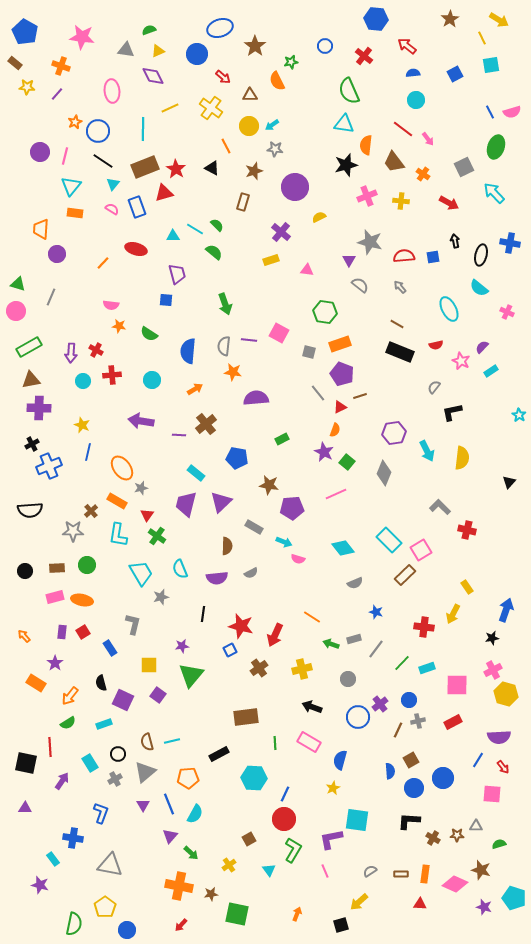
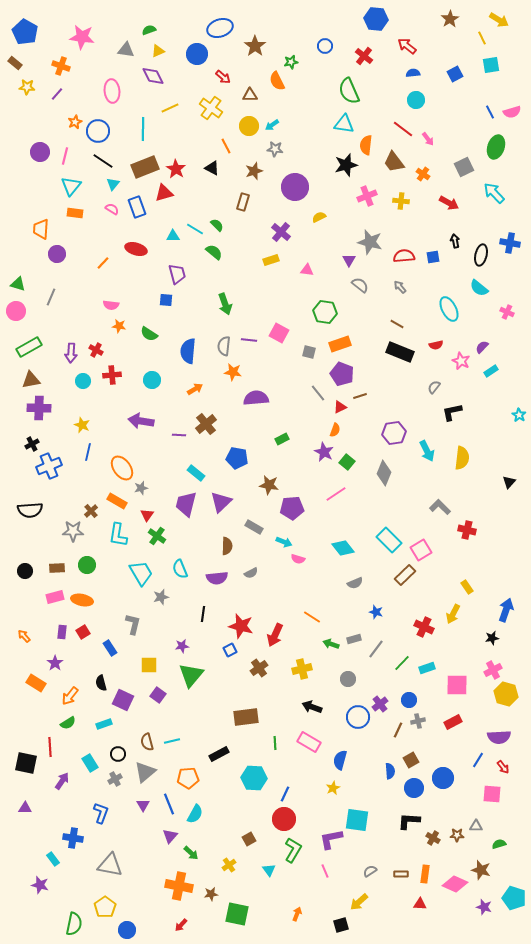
pink line at (336, 494): rotated 10 degrees counterclockwise
red cross at (424, 627): rotated 18 degrees clockwise
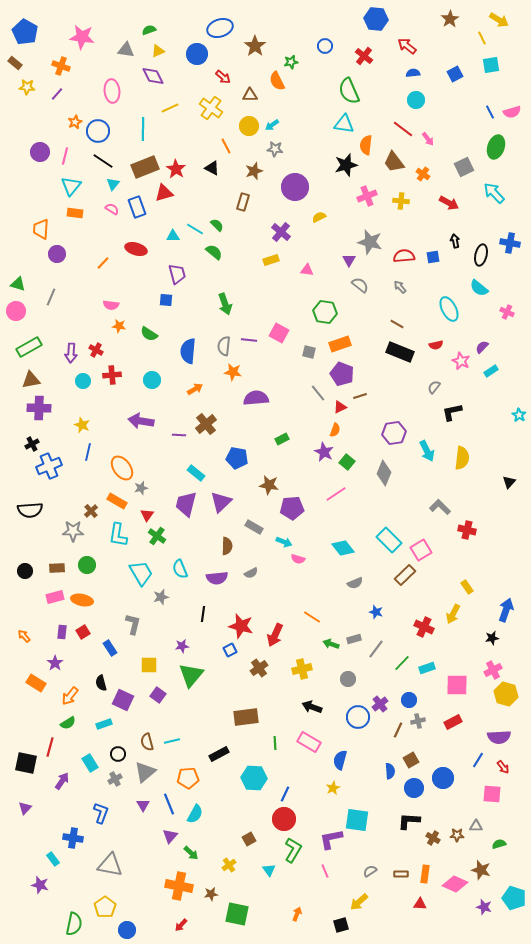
red line at (50, 747): rotated 18 degrees clockwise
purple triangle at (25, 808): rotated 48 degrees counterclockwise
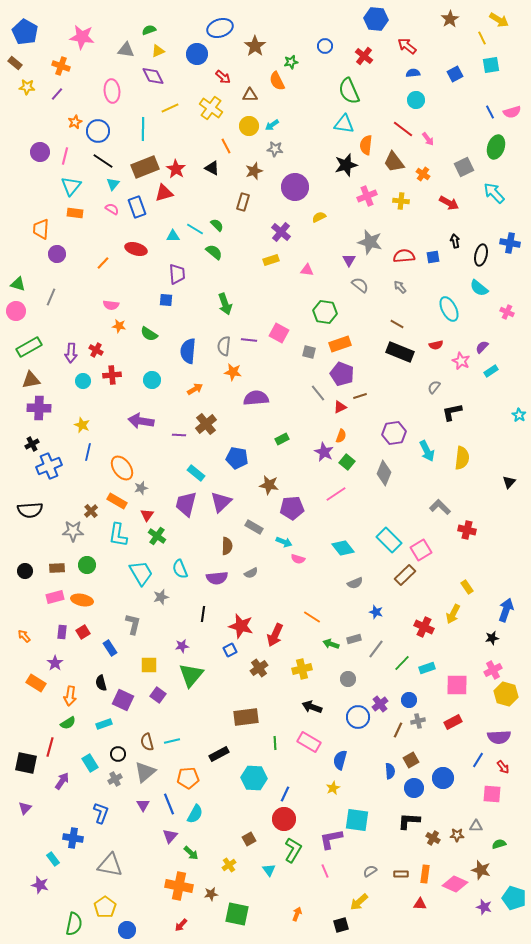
purple trapezoid at (177, 274): rotated 10 degrees clockwise
orange semicircle at (335, 430): moved 6 px right, 6 px down
orange arrow at (70, 696): rotated 30 degrees counterclockwise
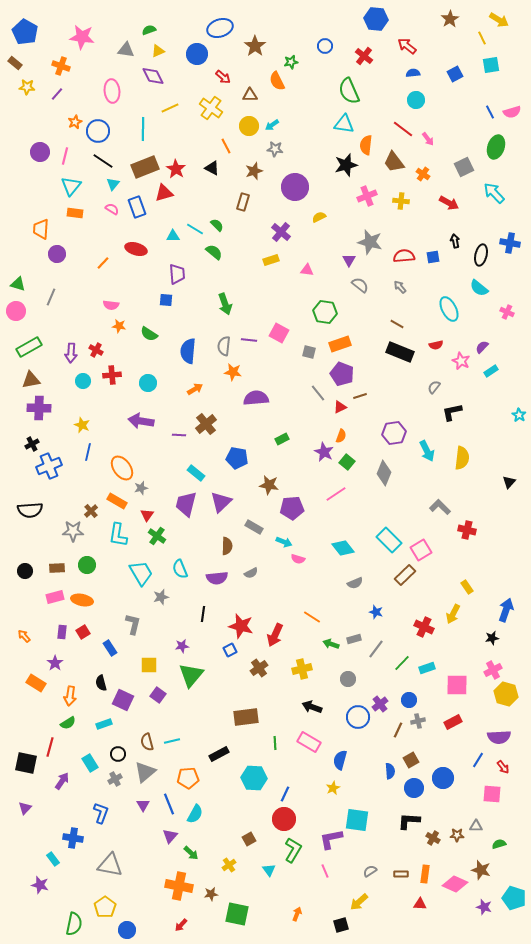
cyan circle at (152, 380): moved 4 px left, 3 px down
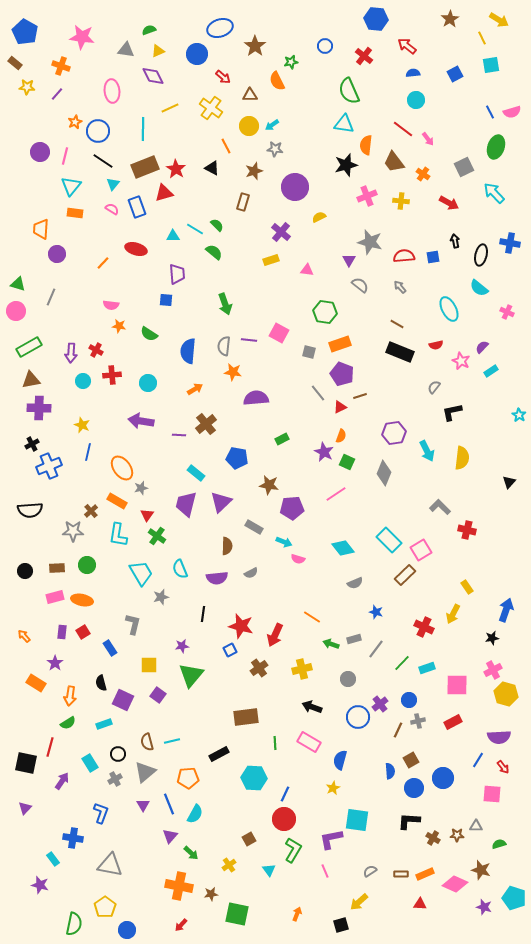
green square at (347, 462): rotated 14 degrees counterclockwise
orange rectangle at (425, 874): rotated 60 degrees clockwise
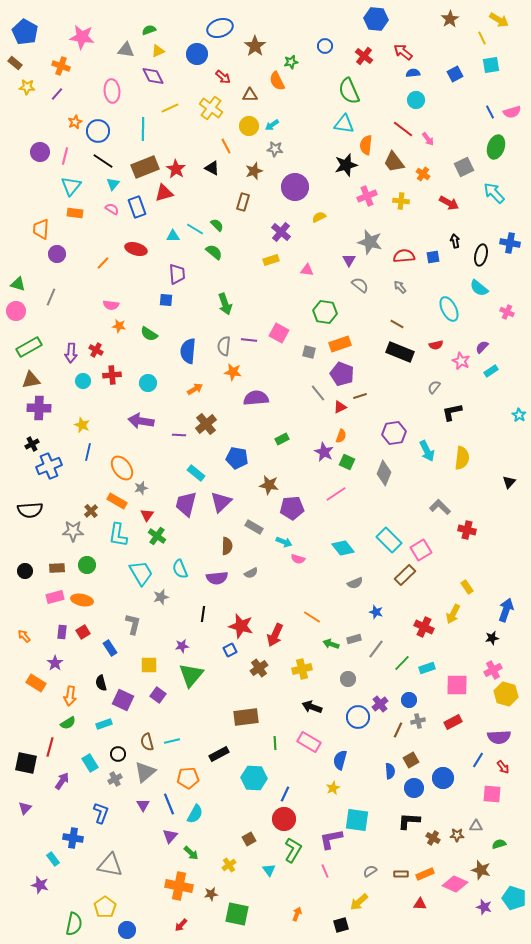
red arrow at (407, 46): moved 4 px left, 6 px down
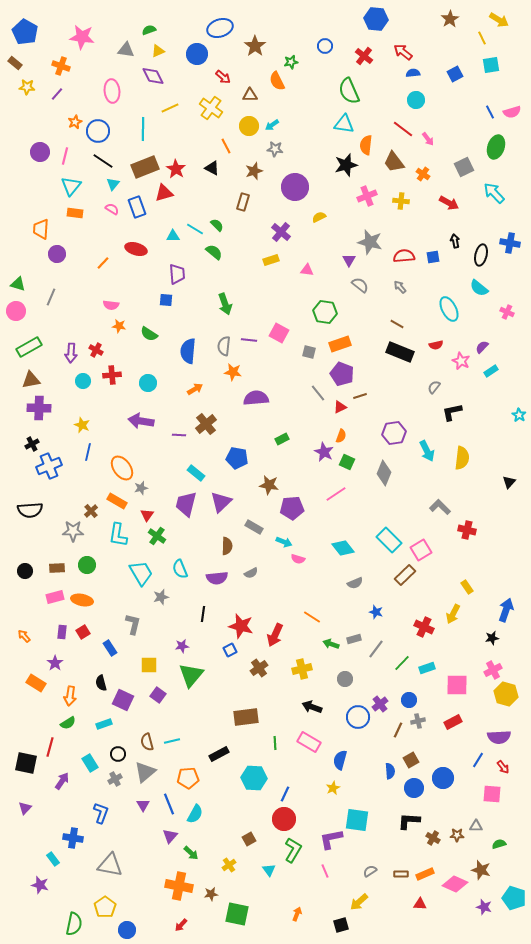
gray circle at (348, 679): moved 3 px left
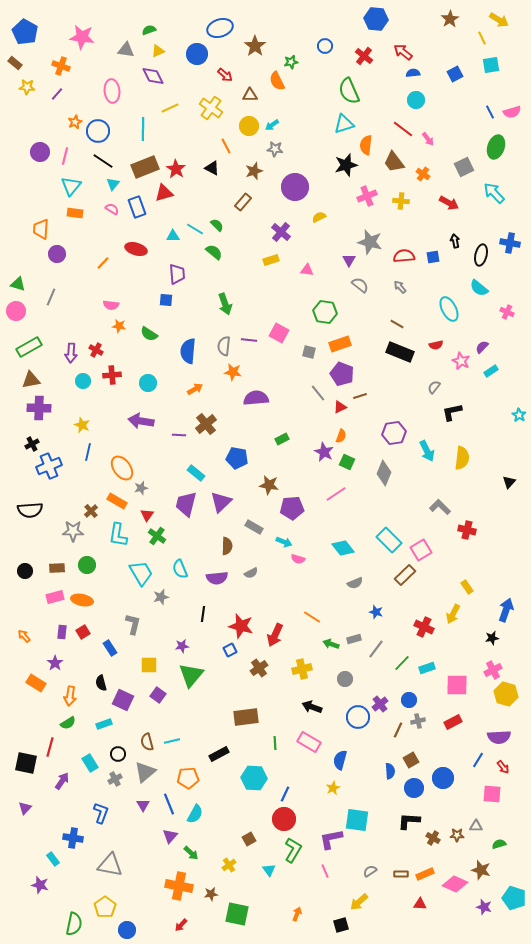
red arrow at (223, 77): moved 2 px right, 2 px up
cyan triangle at (344, 124): rotated 25 degrees counterclockwise
brown rectangle at (243, 202): rotated 24 degrees clockwise
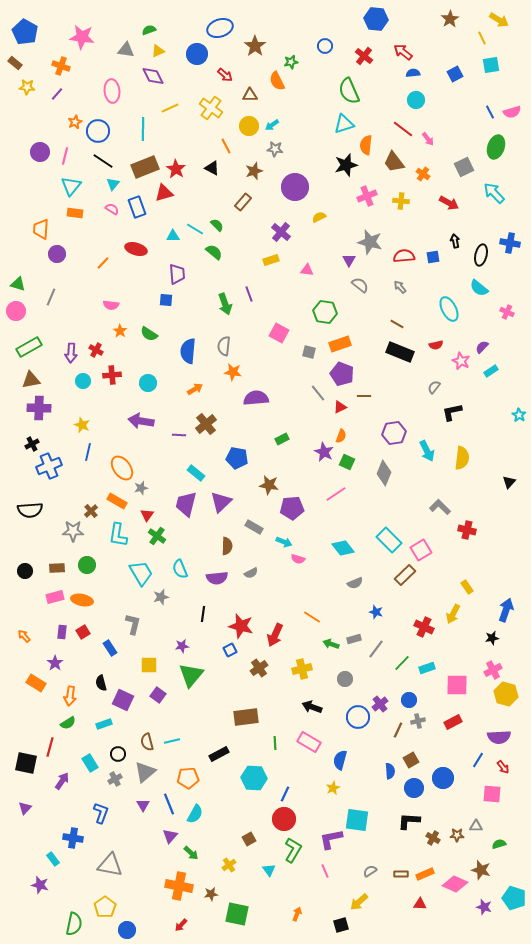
orange star at (119, 326): moved 1 px right, 5 px down; rotated 24 degrees clockwise
purple line at (249, 340): moved 46 px up; rotated 63 degrees clockwise
brown line at (360, 396): moved 4 px right; rotated 16 degrees clockwise
